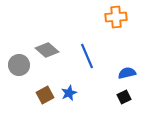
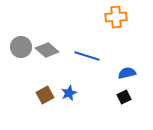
blue line: rotated 50 degrees counterclockwise
gray circle: moved 2 px right, 18 px up
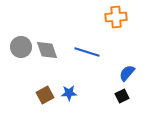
gray diamond: rotated 30 degrees clockwise
blue line: moved 4 px up
blue semicircle: rotated 36 degrees counterclockwise
blue star: rotated 21 degrees clockwise
black square: moved 2 px left, 1 px up
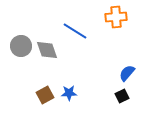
gray circle: moved 1 px up
blue line: moved 12 px left, 21 px up; rotated 15 degrees clockwise
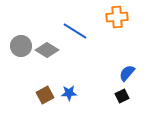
orange cross: moved 1 px right
gray diamond: rotated 40 degrees counterclockwise
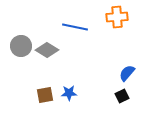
blue line: moved 4 px up; rotated 20 degrees counterclockwise
brown square: rotated 18 degrees clockwise
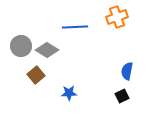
orange cross: rotated 15 degrees counterclockwise
blue line: rotated 15 degrees counterclockwise
blue semicircle: moved 2 px up; rotated 30 degrees counterclockwise
brown square: moved 9 px left, 20 px up; rotated 30 degrees counterclockwise
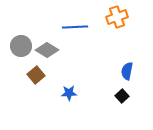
black square: rotated 16 degrees counterclockwise
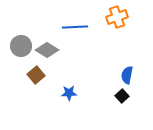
blue semicircle: moved 4 px down
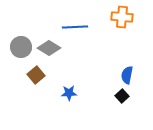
orange cross: moved 5 px right; rotated 25 degrees clockwise
gray circle: moved 1 px down
gray diamond: moved 2 px right, 2 px up
